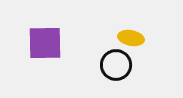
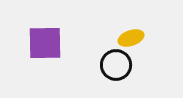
yellow ellipse: rotated 30 degrees counterclockwise
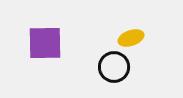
black circle: moved 2 px left, 2 px down
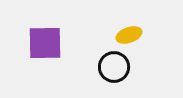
yellow ellipse: moved 2 px left, 3 px up
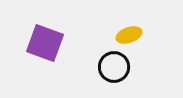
purple square: rotated 21 degrees clockwise
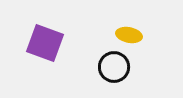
yellow ellipse: rotated 30 degrees clockwise
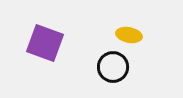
black circle: moved 1 px left
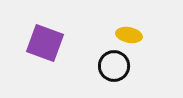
black circle: moved 1 px right, 1 px up
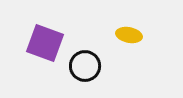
black circle: moved 29 px left
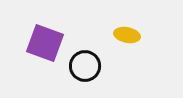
yellow ellipse: moved 2 px left
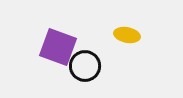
purple square: moved 13 px right, 4 px down
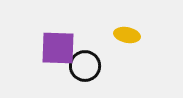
purple square: moved 1 px down; rotated 18 degrees counterclockwise
